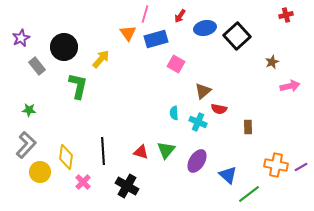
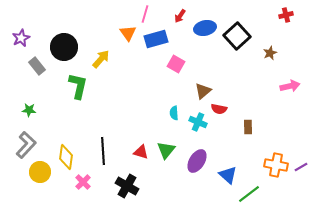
brown star: moved 2 px left, 9 px up
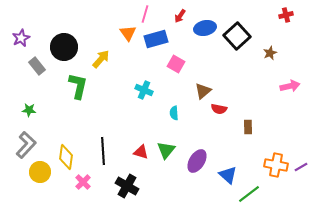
cyan cross: moved 54 px left, 32 px up
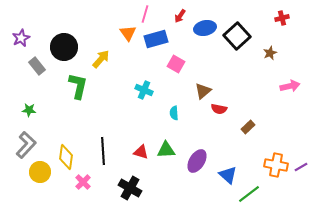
red cross: moved 4 px left, 3 px down
brown rectangle: rotated 48 degrees clockwise
green triangle: rotated 48 degrees clockwise
black cross: moved 3 px right, 2 px down
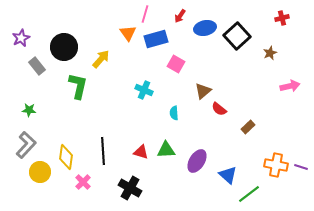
red semicircle: rotated 28 degrees clockwise
purple line: rotated 48 degrees clockwise
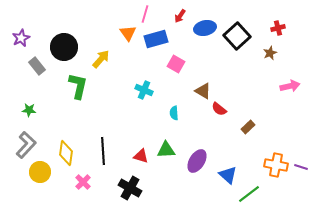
red cross: moved 4 px left, 10 px down
brown triangle: rotated 48 degrees counterclockwise
red triangle: moved 4 px down
yellow diamond: moved 4 px up
